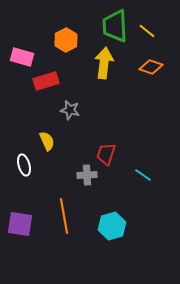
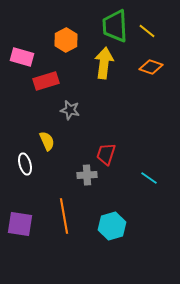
white ellipse: moved 1 px right, 1 px up
cyan line: moved 6 px right, 3 px down
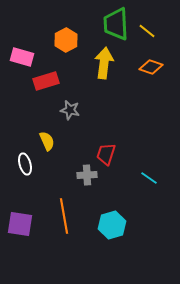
green trapezoid: moved 1 px right, 2 px up
cyan hexagon: moved 1 px up
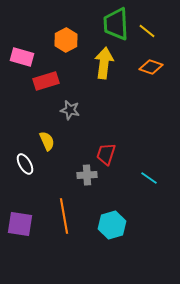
white ellipse: rotated 15 degrees counterclockwise
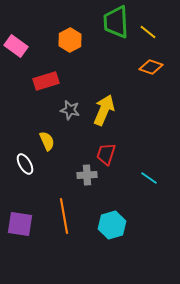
green trapezoid: moved 2 px up
yellow line: moved 1 px right, 1 px down
orange hexagon: moved 4 px right
pink rectangle: moved 6 px left, 11 px up; rotated 20 degrees clockwise
yellow arrow: moved 47 px down; rotated 16 degrees clockwise
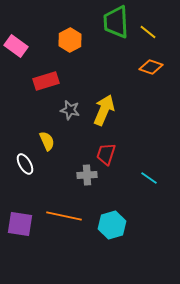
orange line: rotated 68 degrees counterclockwise
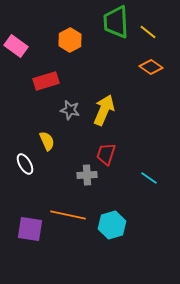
orange diamond: rotated 15 degrees clockwise
orange line: moved 4 px right, 1 px up
purple square: moved 10 px right, 5 px down
